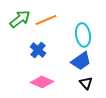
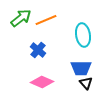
green arrow: moved 1 px right, 1 px up
blue trapezoid: moved 7 px down; rotated 35 degrees clockwise
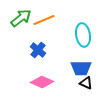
orange line: moved 2 px left
black triangle: rotated 24 degrees counterclockwise
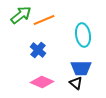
green arrow: moved 3 px up
black triangle: moved 10 px left; rotated 16 degrees clockwise
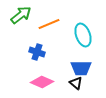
orange line: moved 5 px right, 4 px down
cyan ellipse: rotated 10 degrees counterclockwise
blue cross: moved 1 px left, 2 px down; rotated 21 degrees counterclockwise
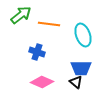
orange line: rotated 30 degrees clockwise
black triangle: moved 1 px up
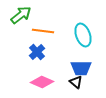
orange line: moved 6 px left, 7 px down
blue cross: rotated 28 degrees clockwise
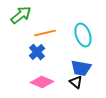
orange line: moved 2 px right, 2 px down; rotated 20 degrees counterclockwise
blue trapezoid: rotated 10 degrees clockwise
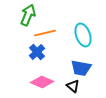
green arrow: moved 7 px right; rotated 30 degrees counterclockwise
black triangle: moved 3 px left, 4 px down
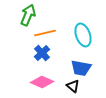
blue cross: moved 5 px right, 1 px down
